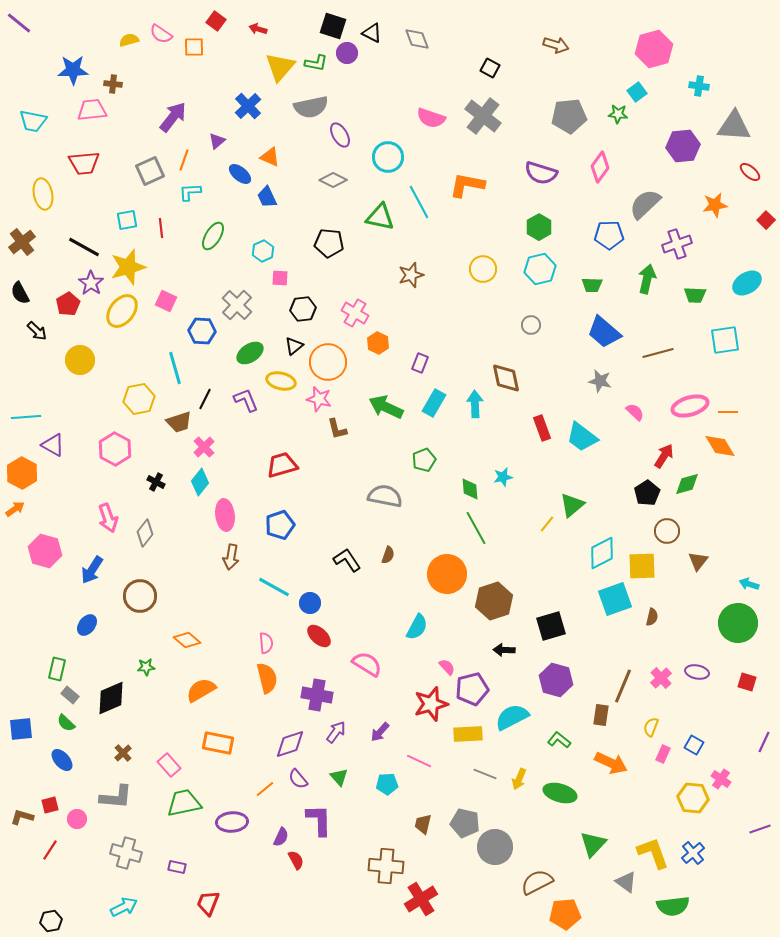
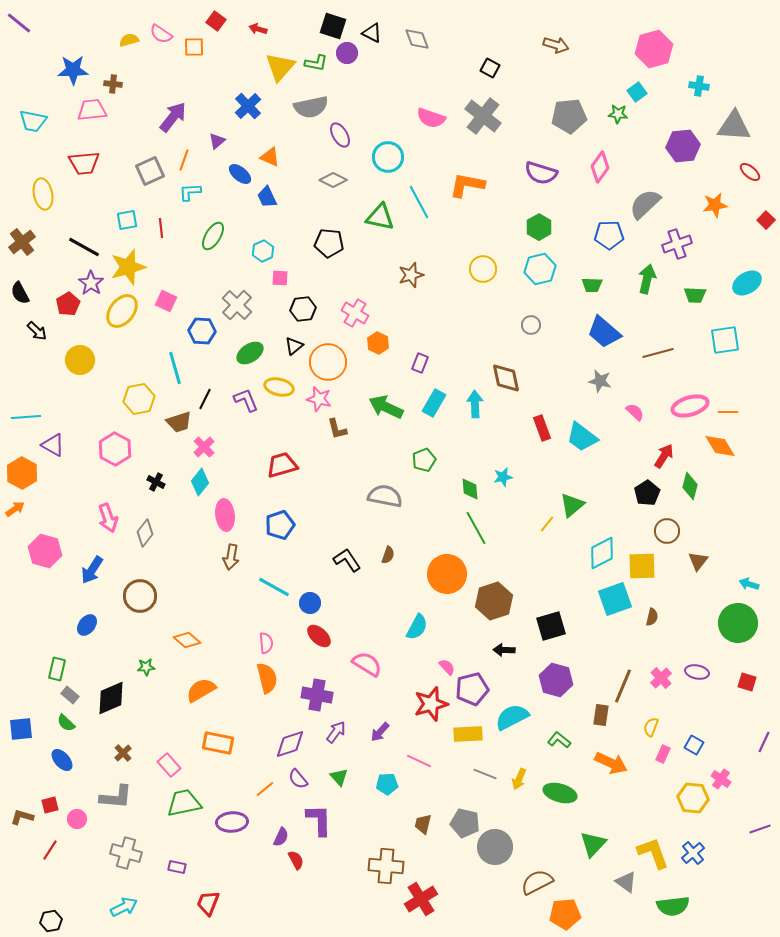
yellow ellipse at (281, 381): moved 2 px left, 6 px down
green diamond at (687, 484): moved 3 px right, 2 px down; rotated 60 degrees counterclockwise
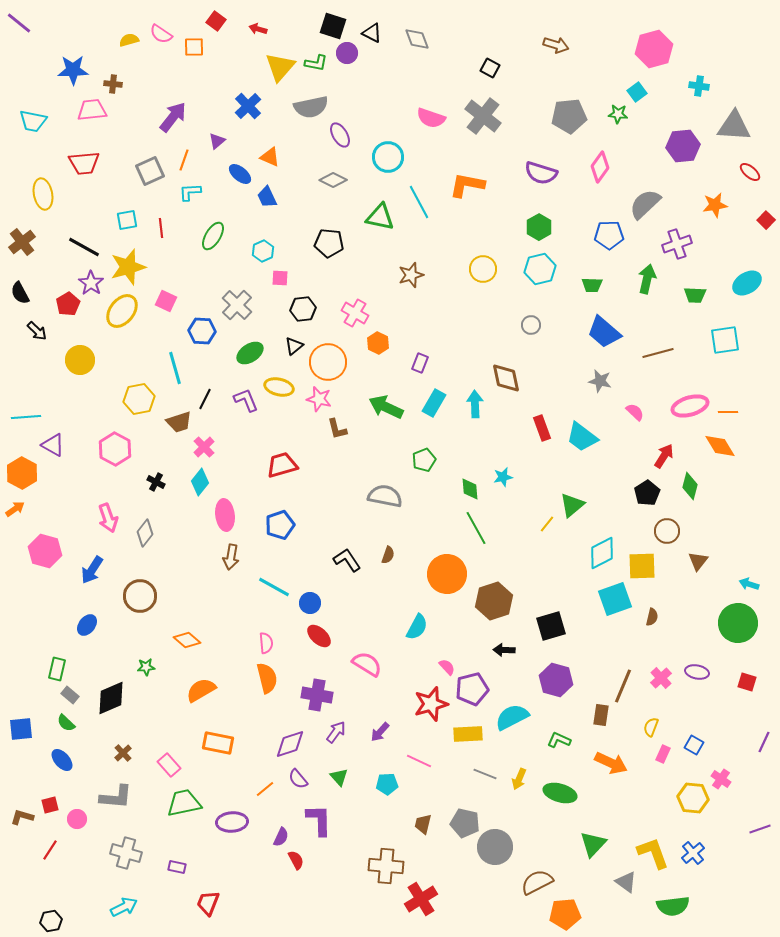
green L-shape at (559, 740): rotated 15 degrees counterclockwise
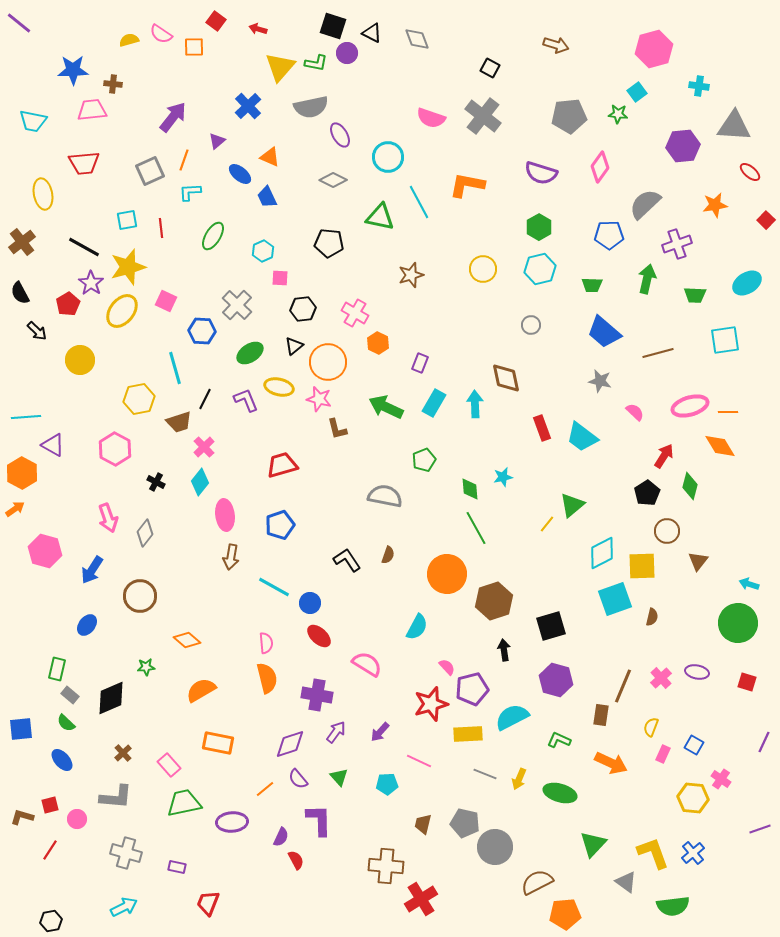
black arrow at (504, 650): rotated 80 degrees clockwise
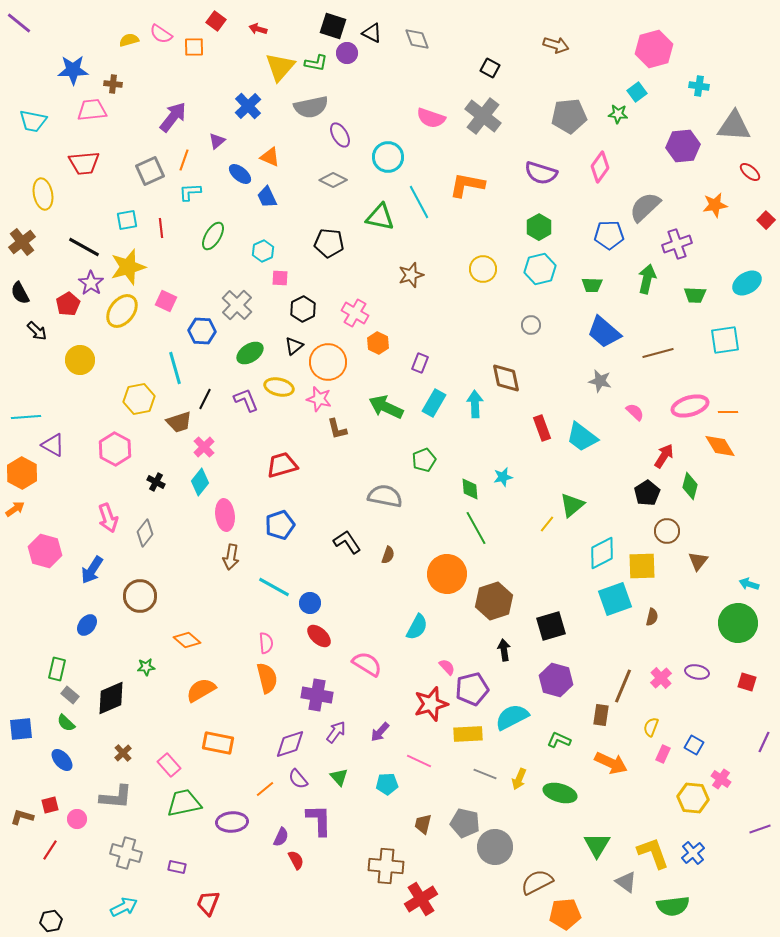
gray semicircle at (645, 204): moved 3 px down
black hexagon at (303, 309): rotated 20 degrees counterclockwise
black L-shape at (347, 560): moved 18 px up
green triangle at (593, 844): moved 4 px right, 1 px down; rotated 12 degrees counterclockwise
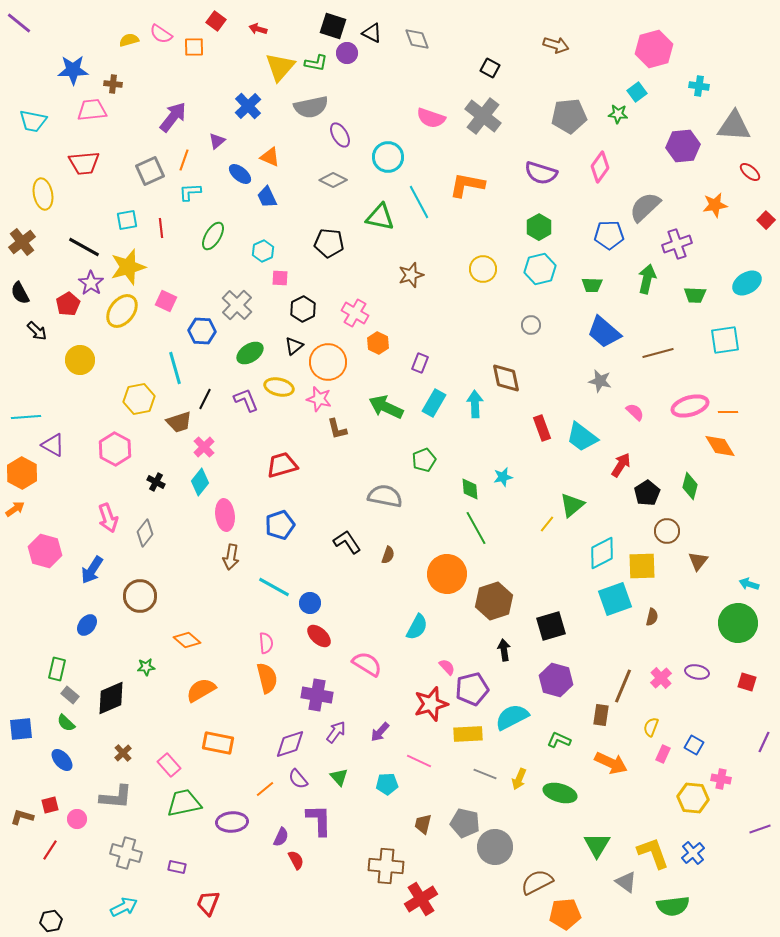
red arrow at (664, 456): moved 43 px left, 9 px down
pink cross at (721, 779): rotated 24 degrees counterclockwise
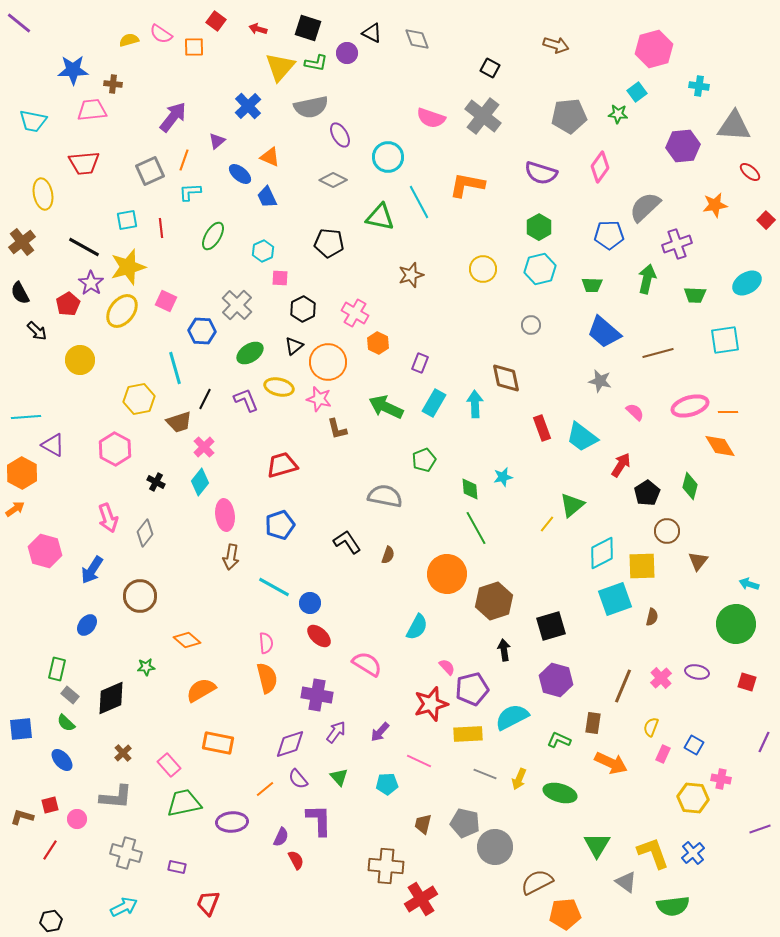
black square at (333, 26): moved 25 px left, 2 px down
green circle at (738, 623): moved 2 px left, 1 px down
brown rectangle at (601, 715): moved 8 px left, 8 px down
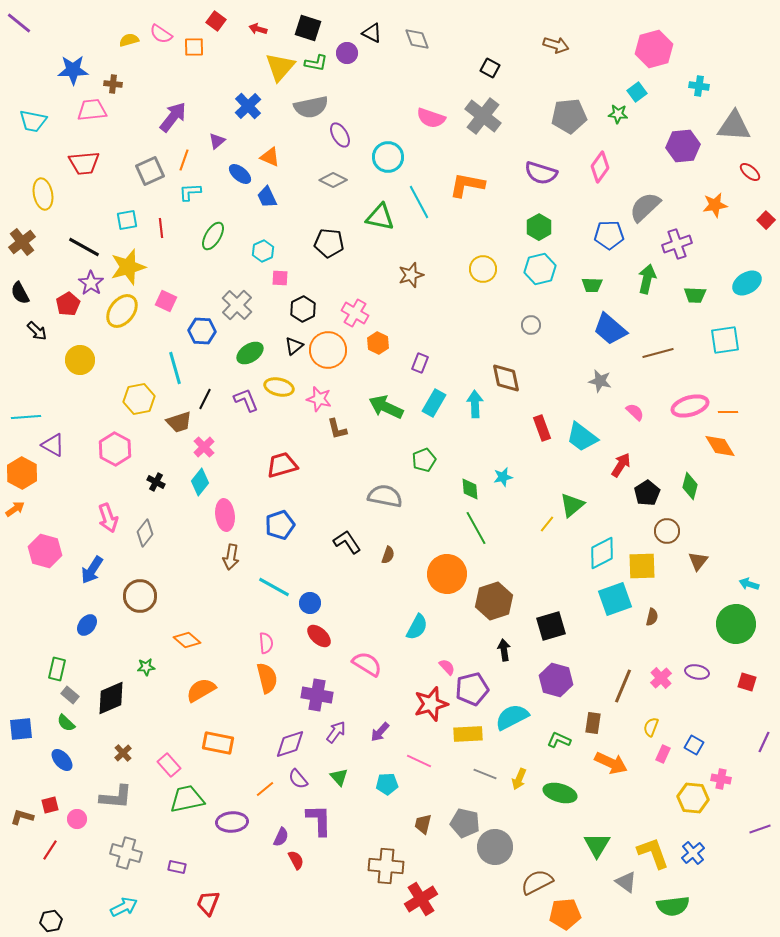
blue trapezoid at (604, 332): moved 6 px right, 3 px up
orange circle at (328, 362): moved 12 px up
green trapezoid at (184, 803): moved 3 px right, 4 px up
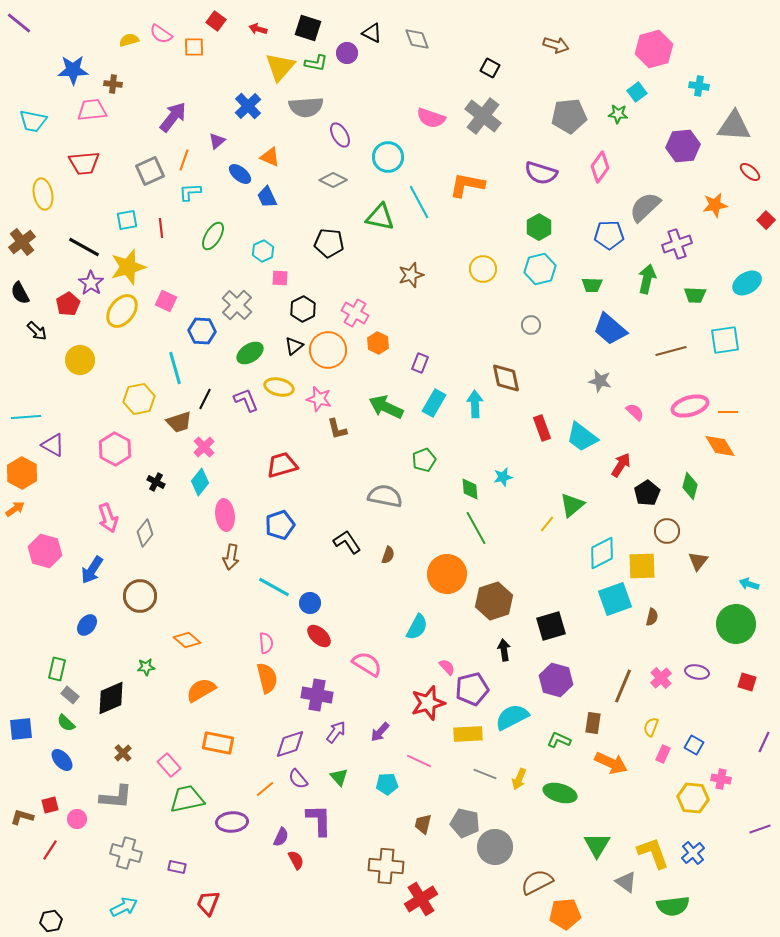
gray semicircle at (311, 107): moved 5 px left; rotated 8 degrees clockwise
brown line at (658, 353): moved 13 px right, 2 px up
red star at (431, 704): moved 3 px left, 1 px up
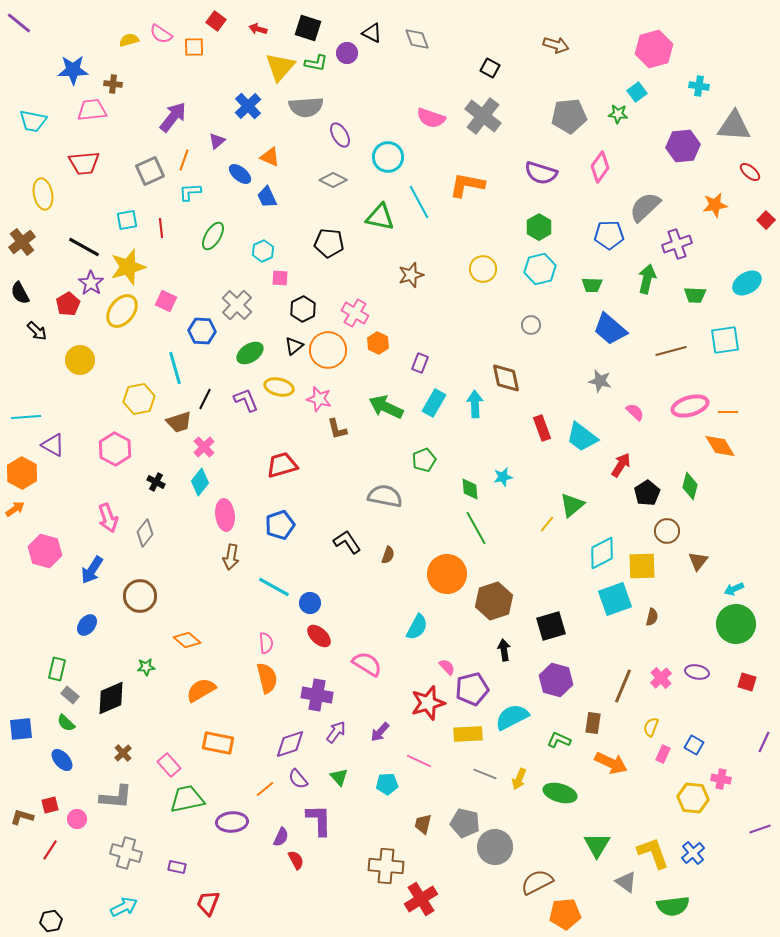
cyan arrow at (749, 584): moved 15 px left, 5 px down; rotated 42 degrees counterclockwise
